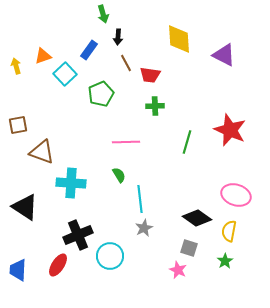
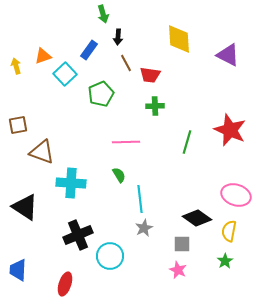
purple triangle: moved 4 px right
gray square: moved 7 px left, 4 px up; rotated 18 degrees counterclockwise
red ellipse: moved 7 px right, 19 px down; rotated 15 degrees counterclockwise
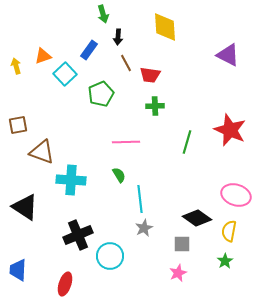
yellow diamond: moved 14 px left, 12 px up
cyan cross: moved 3 px up
pink star: moved 3 px down; rotated 24 degrees clockwise
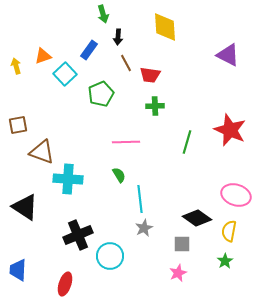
cyan cross: moved 3 px left, 1 px up
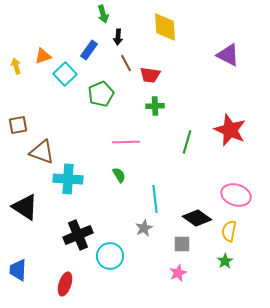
cyan line: moved 15 px right
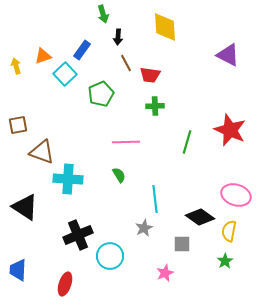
blue rectangle: moved 7 px left
black diamond: moved 3 px right, 1 px up
pink star: moved 13 px left
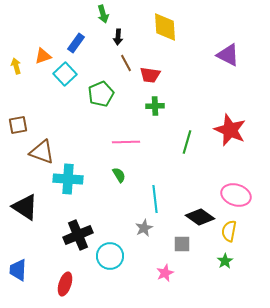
blue rectangle: moved 6 px left, 7 px up
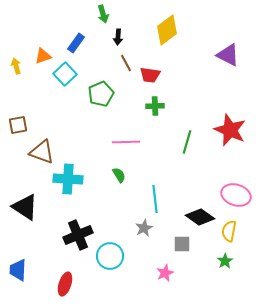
yellow diamond: moved 2 px right, 3 px down; rotated 56 degrees clockwise
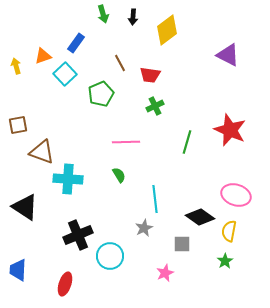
black arrow: moved 15 px right, 20 px up
brown line: moved 6 px left
green cross: rotated 24 degrees counterclockwise
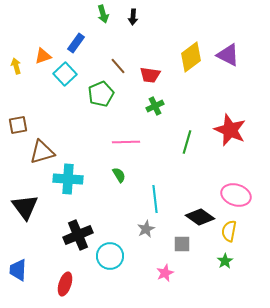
yellow diamond: moved 24 px right, 27 px down
brown line: moved 2 px left, 3 px down; rotated 12 degrees counterclockwise
brown triangle: rotated 36 degrees counterclockwise
black triangle: rotated 20 degrees clockwise
gray star: moved 2 px right, 1 px down
